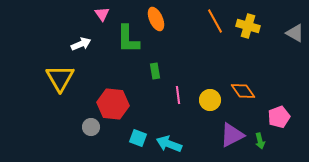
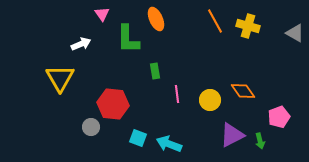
pink line: moved 1 px left, 1 px up
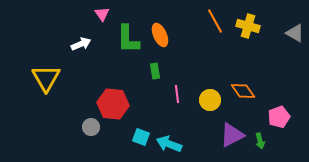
orange ellipse: moved 4 px right, 16 px down
yellow triangle: moved 14 px left
cyan square: moved 3 px right, 1 px up
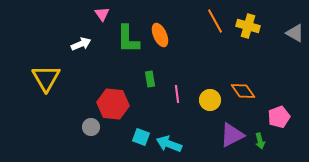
green rectangle: moved 5 px left, 8 px down
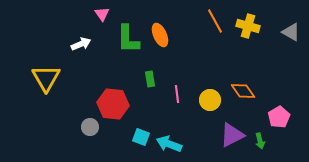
gray triangle: moved 4 px left, 1 px up
pink pentagon: rotated 10 degrees counterclockwise
gray circle: moved 1 px left
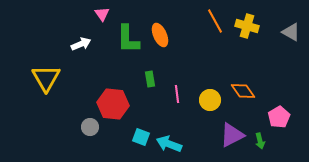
yellow cross: moved 1 px left
